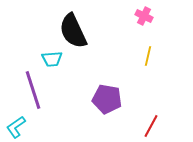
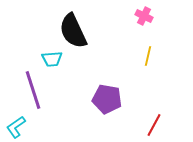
red line: moved 3 px right, 1 px up
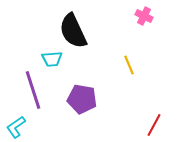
yellow line: moved 19 px left, 9 px down; rotated 36 degrees counterclockwise
purple pentagon: moved 25 px left
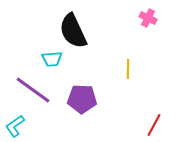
pink cross: moved 4 px right, 2 px down
yellow line: moved 1 px left, 4 px down; rotated 24 degrees clockwise
purple line: rotated 36 degrees counterclockwise
purple pentagon: rotated 8 degrees counterclockwise
cyan L-shape: moved 1 px left, 1 px up
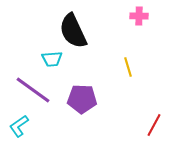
pink cross: moved 9 px left, 2 px up; rotated 24 degrees counterclockwise
yellow line: moved 2 px up; rotated 18 degrees counterclockwise
cyan L-shape: moved 4 px right
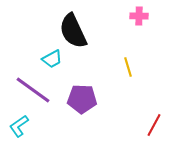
cyan trapezoid: rotated 25 degrees counterclockwise
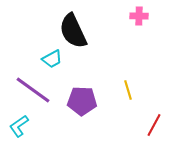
yellow line: moved 23 px down
purple pentagon: moved 2 px down
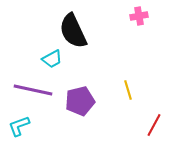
pink cross: rotated 12 degrees counterclockwise
purple line: rotated 24 degrees counterclockwise
purple pentagon: moved 2 px left; rotated 16 degrees counterclockwise
cyan L-shape: rotated 15 degrees clockwise
